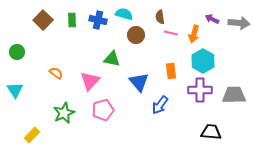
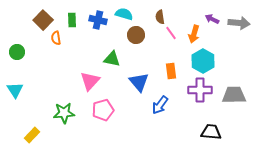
pink line: rotated 40 degrees clockwise
orange semicircle: moved 35 px up; rotated 136 degrees counterclockwise
green star: rotated 20 degrees clockwise
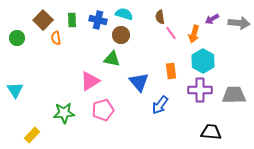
purple arrow: rotated 56 degrees counterclockwise
brown circle: moved 15 px left
green circle: moved 14 px up
pink triangle: rotated 15 degrees clockwise
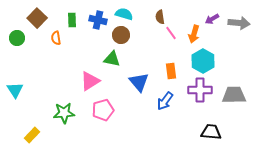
brown square: moved 6 px left, 2 px up
blue arrow: moved 5 px right, 4 px up
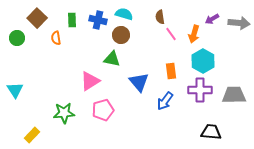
pink line: moved 1 px down
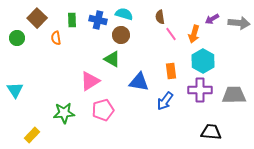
green triangle: rotated 18 degrees clockwise
blue triangle: rotated 40 degrees counterclockwise
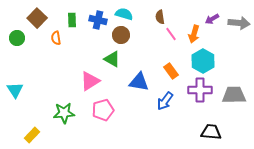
orange rectangle: rotated 28 degrees counterclockwise
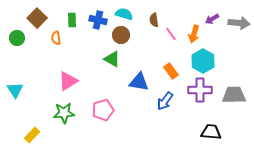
brown semicircle: moved 6 px left, 3 px down
pink triangle: moved 22 px left
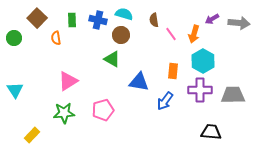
green circle: moved 3 px left
orange rectangle: moved 2 px right; rotated 42 degrees clockwise
gray trapezoid: moved 1 px left
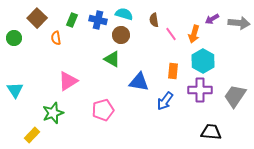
green rectangle: rotated 24 degrees clockwise
gray trapezoid: moved 2 px right, 1 px down; rotated 55 degrees counterclockwise
green star: moved 11 px left; rotated 15 degrees counterclockwise
